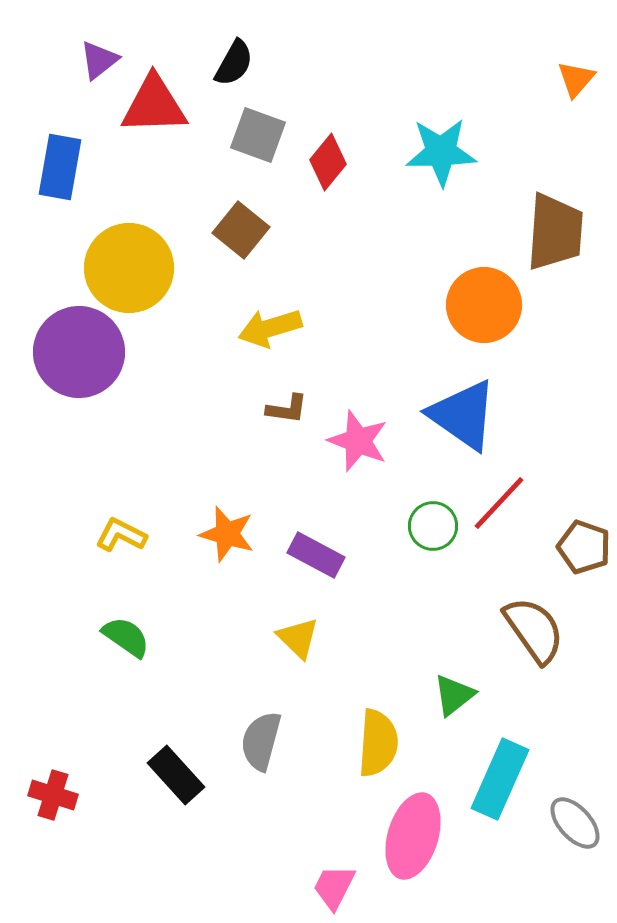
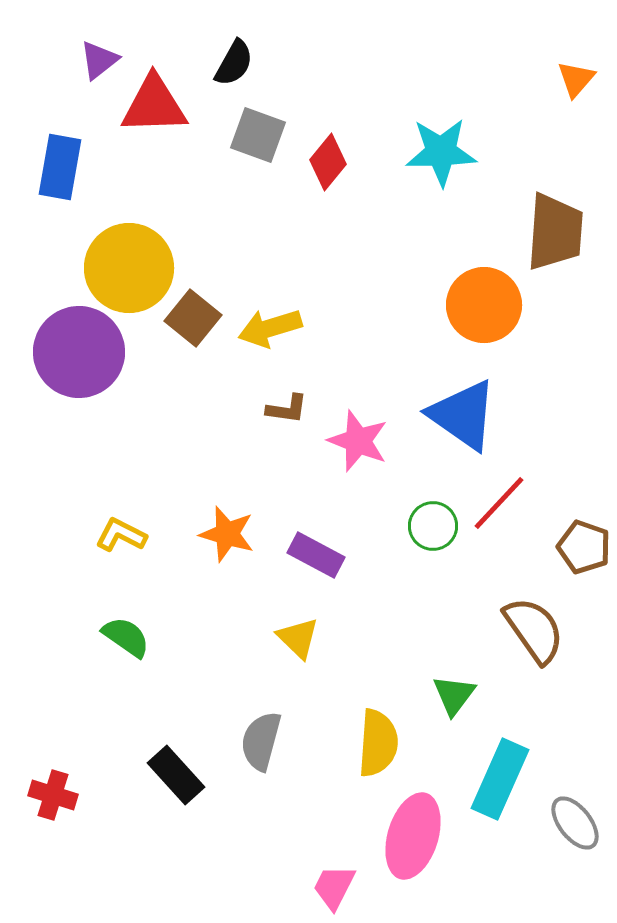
brown square: moved 48 px left, 88 px down
green triangle: rotated 15 degrees counterclockwise
gray ellipse: rotated 4 degrees clockwise
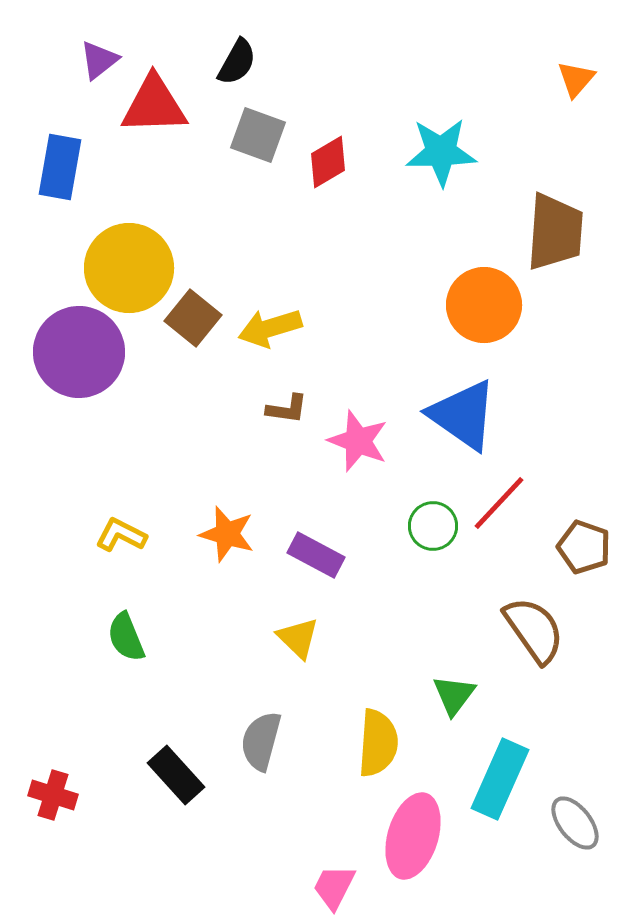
black semicircle: moved 3 px right, 1 px up
red diamond: rotated 20 degrees clockwise
green semicircle: rotated 147 degrees counterclockwise
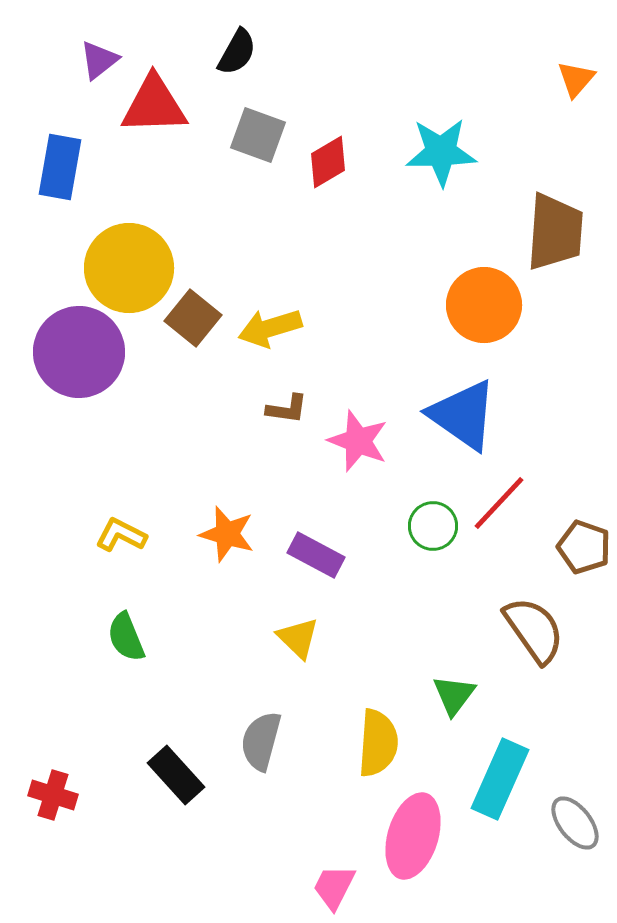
black semicircle: moved 10 px up
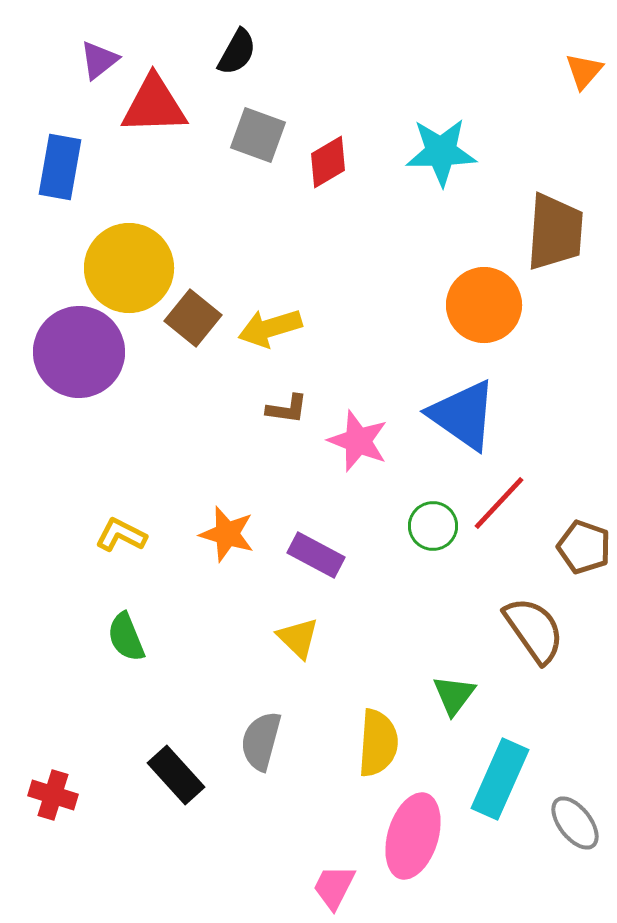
orange triangle: moved 8 px right, 8 px up
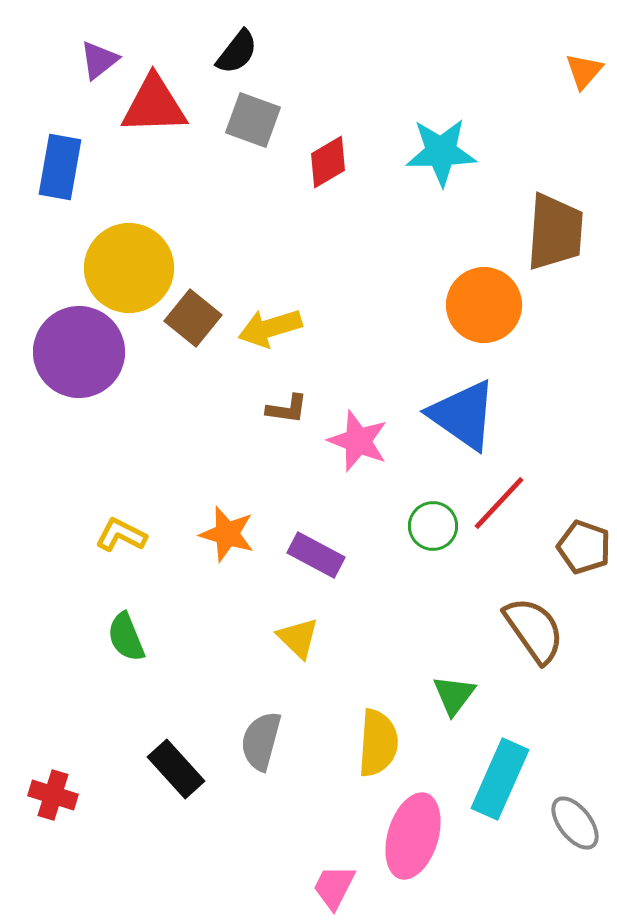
black semicircle: rotated 9 degrees clockwise
gray square: moved 5 px left, 15 px up
black rectangle: moved 6 px up
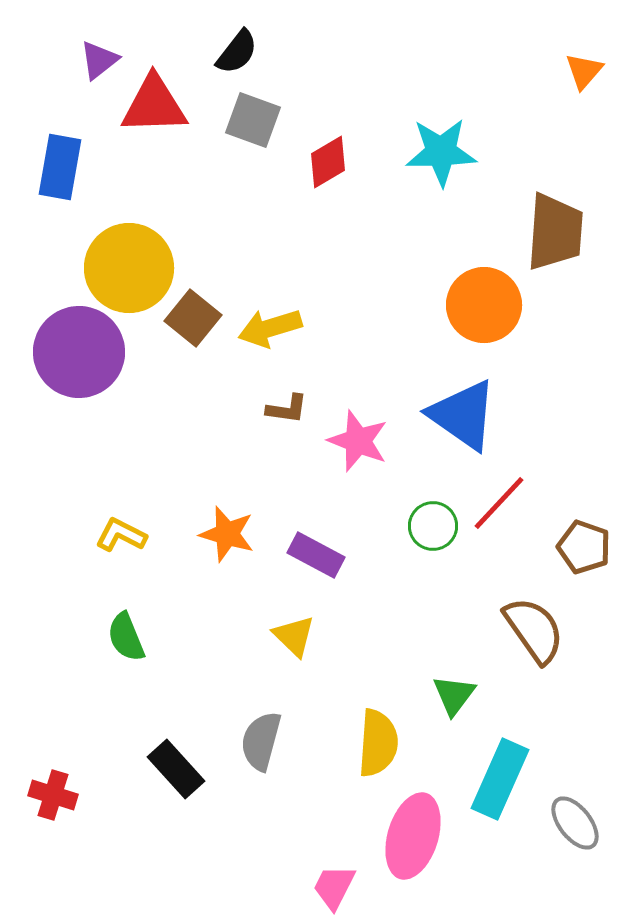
yellow triangle: moved 4 px left, 2 px up
